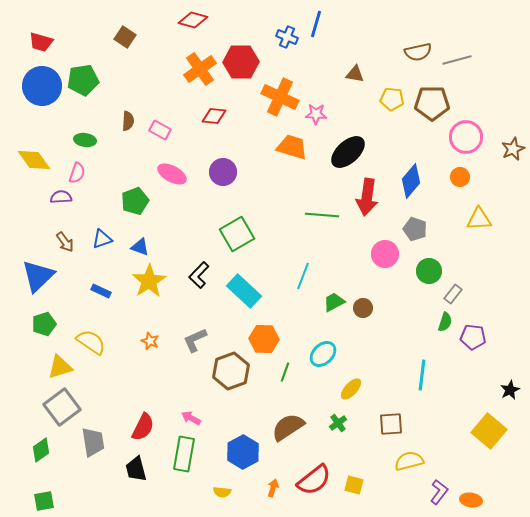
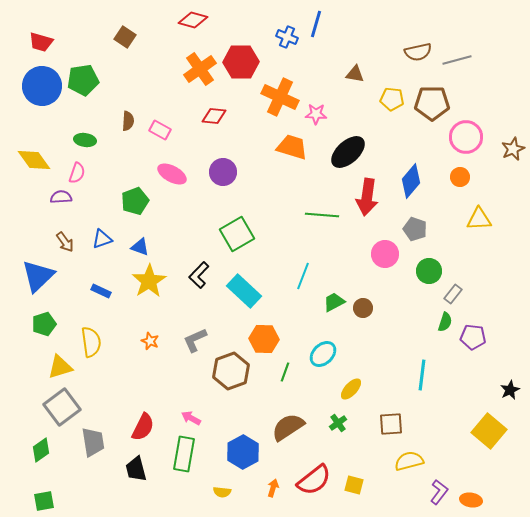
yellow semicircle at (91, 342): rotated 48 degrees clockwise
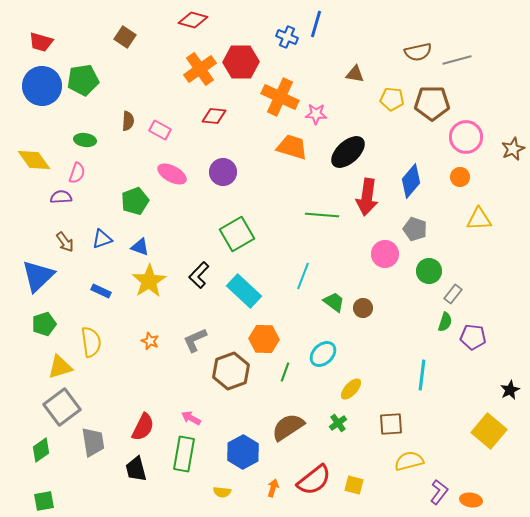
green trapezoid at (334, 302): rotated 65 degrees clockwise
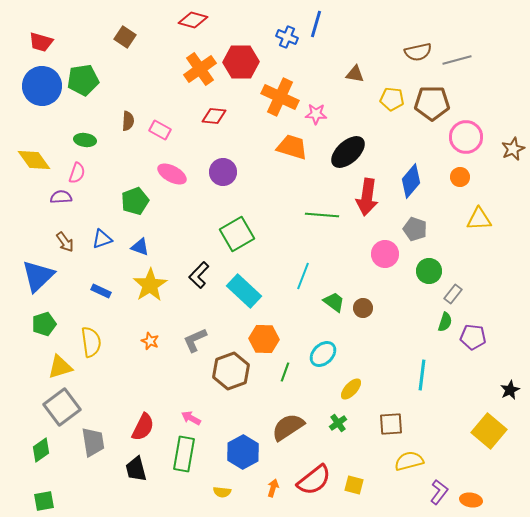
yellow star at (149, 281): moved 1 px right, 4 px down
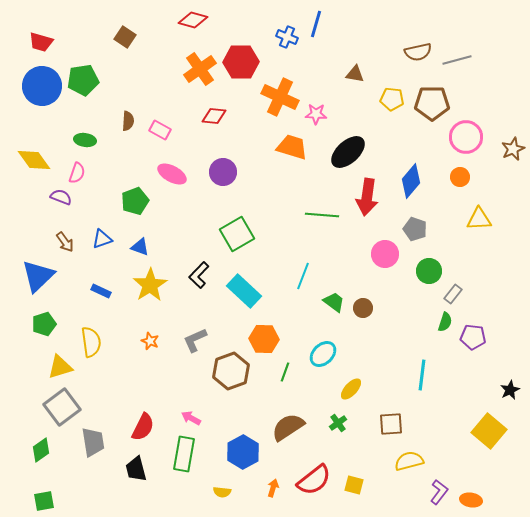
purple semicircle at (61, 197): rotated 25 degrees clockwise
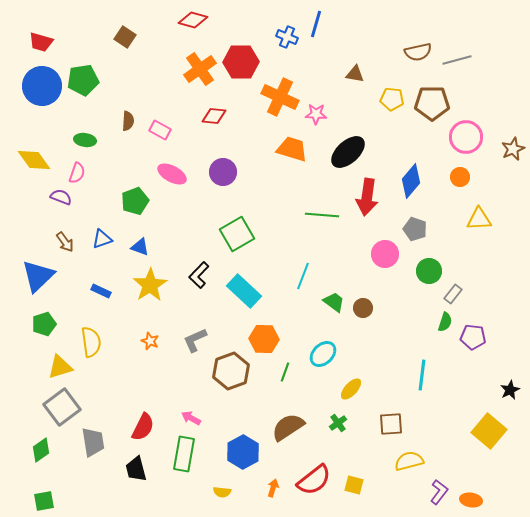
orange trapezoid at (292, 147): moved 2 px down
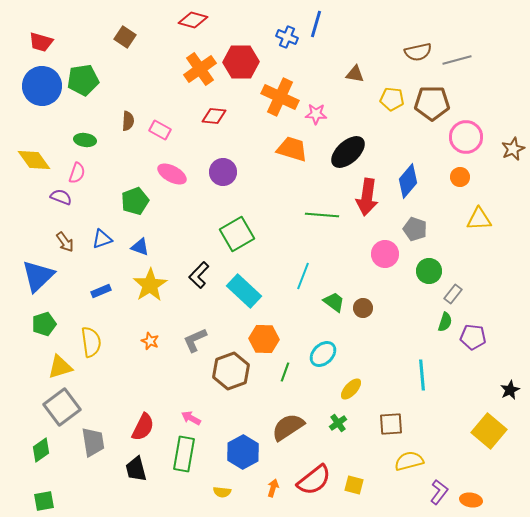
blue diamond at (411, 181): moved 3 px left
blue rectangle at (101, 291): rotated 48 degrees counterclockwise
cyan line at (422, 375): rotated 12 degrees counterclockwise
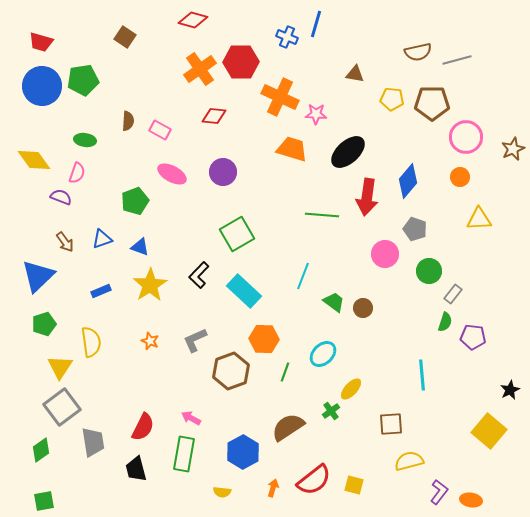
yellow triangle at (60, 367): rotated 40 degrees counterclockwise
green cross at (338, 423): moved 7 px left, 12 px up
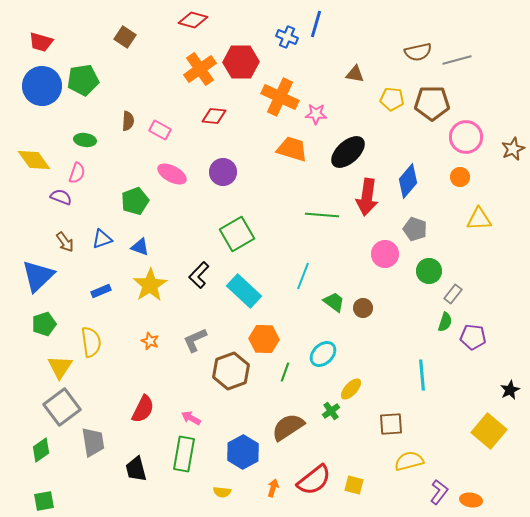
red semicircle at (143, 427): moved 18 px up
